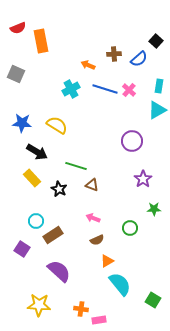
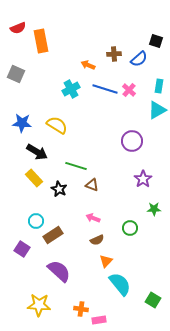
black square: rotated 24 degrees counterclockwise
yellow rectangle: moved 2 px right
orange triangle: moved 1 px left; rotated 16 degrees counterclockwise
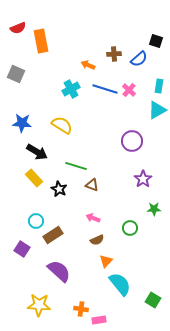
yellow semicircle: moved 5 px right
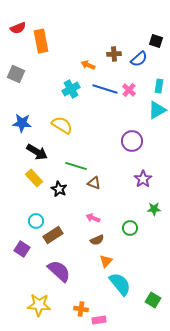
brown triangle: moved 2 px right, 2 px up
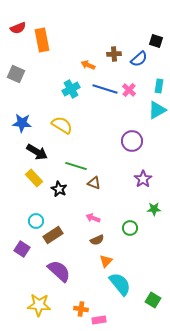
orange rectangle: moved 1 px right, 1 px up
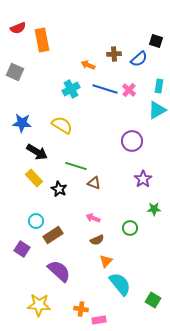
gray square: moved 1 px left, 2 px up
